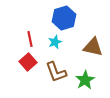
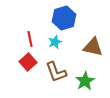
green star: moved 1 px down
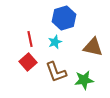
green star: moved 1 px left, 1 px up; rotated 24 degrees clockwise
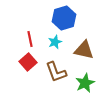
brown triangle: moved 9 px left, 3 px down
green star: moved 1 px right, 3 px down; rotated 18 degrees counterclockwise
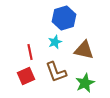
red line: moved 13 px down
red square: moved 2 px left, 14 px down; rotated 18 degrees clockwise
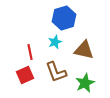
red square: moved 1 px left, 1 px up
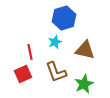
brown triangle: moved 1 px right
red square: moved 2 px left, 1 px up
green star: moved 1 px left, 1 px down
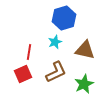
red line: moved 1 px left; rotated 21 degrees clockwise
brown L-shape: rotated 95 degrees counterclockwise
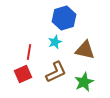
green star: moved 2 px up
